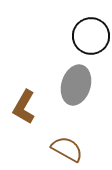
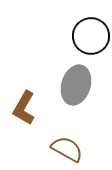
brown L-shape: moved 1 px down
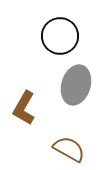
black circle: moved 31 px left
brown semicircle: moved 2 px right
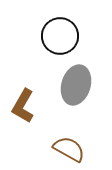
brown L-shape: moved 1 px left, 2 px up
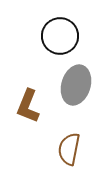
brown L-shape: moved 5 px right; rotated 8 degrees counterclockwise
brown semicircle: rotated 108 degrees counterclockwise
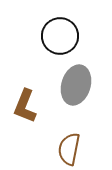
brown L-shape: moved 3 px left
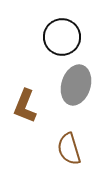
black circle: moved 2 px right, 1 px down
brown semicircle: rotated 28 degrees counterclockwise
